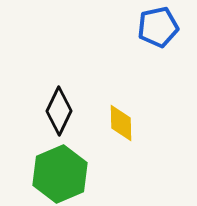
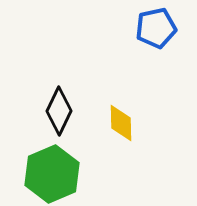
blue pentagon: moved 2 px left, 1 px down
green hexagon: moved 8 px left
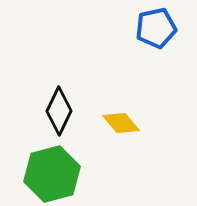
yellow diamond: rotated 39 degrees counterclockwise
green hexagon: rotated 8 degrees clockwise
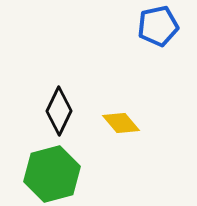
blue pentagon: moved 2 px right, 2 px up
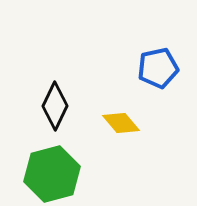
blue pentagon: moved 42 px down
black diamond: moved 4 px left, 5 px up
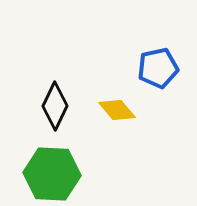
yellow diamond: moved 4 px left, 13 px up
green hexagon: rotated 18 degrees clockwise
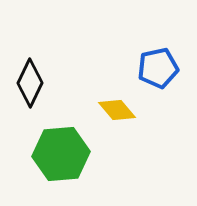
black diamond: moved 25 px left, 23 px up
green hexagon: moved 9 px right, 20 px up; rotated 8 degrees counterclockwise
